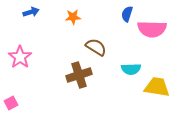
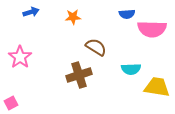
blue semicircle: rotated 112 degrees counterclockwise
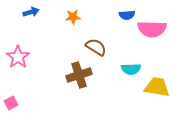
blue semicircle: moved 1 px down
pink star: moved 2 px left
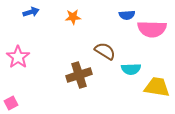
brown semicircle: moved 9 px right, 4 px down
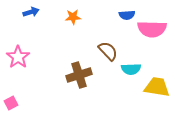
brown semicircle: moved 3 px right; rotated 15 degrees clockwise
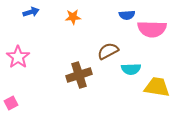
brown semicircle: rotated 75 degrees counterclockwise
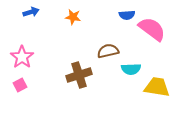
orange star: rotated 14 degrees clockwise
pink semicircle: rotated 144 degrees counterclockwise
brown semicircle: rotated 15 degrees clockwise
pink star: moved 4 px right
pink square: moved 9 px right, 18 px up
